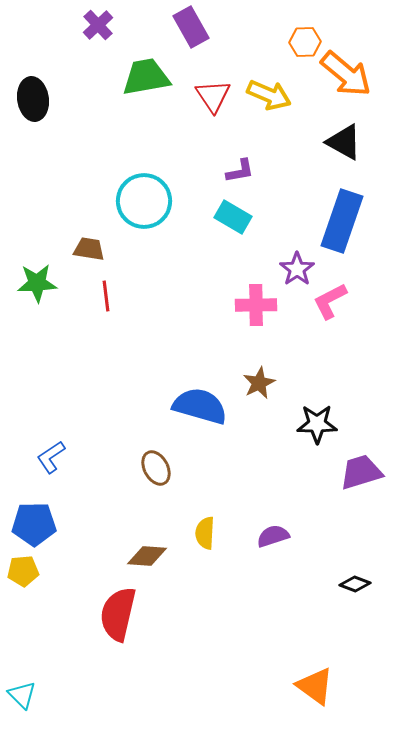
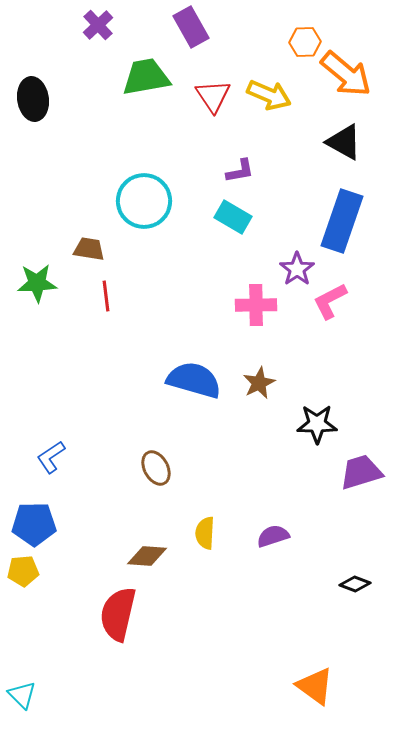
blue semicircle: moved 6 px left, 26 px up
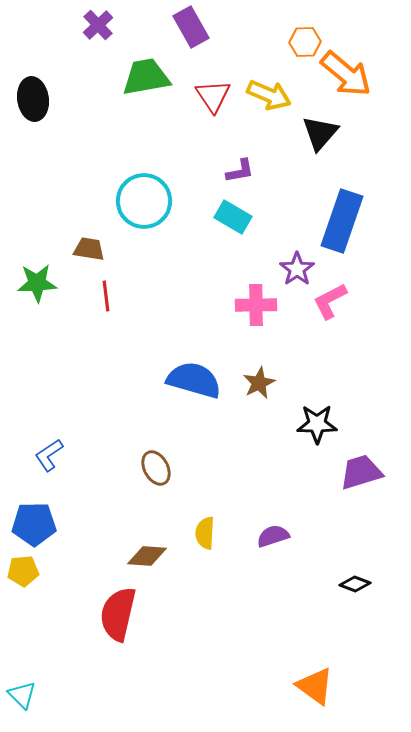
black triangle: moved 24 px left, 9 px up; rotated 42 degrees clockwise
blue L-shape: moved 2 px left, 2 px up
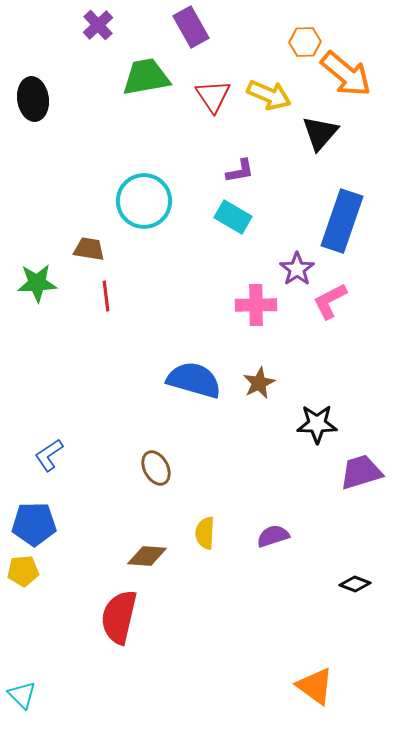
red semicircle: moved 1 px right, 3 px down
